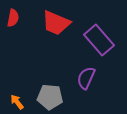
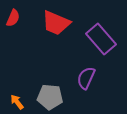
red semicircle: rotated 12 degrees clockwise
purple rectangle: moved 2 px right, 1 px up
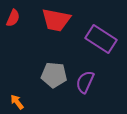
red trapezoid: moved 3 px up; rotated 12 degrees counterclockwise
purple rectangle: rotated 16 degrees counterclockwise
purple semicircle: moved 1 px left, 4 px down
gray pentagon: moved 4 px right, 22 px up
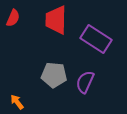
red trapezoid: rotated 80 degrees clockwise
purple rectangle: moved 5 px left
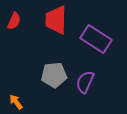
red semicircle: moved 1 px right, 3 px down
gray pentagon: rotated 10 degrees counterclockwise
orange arrow: moved 1 px left
